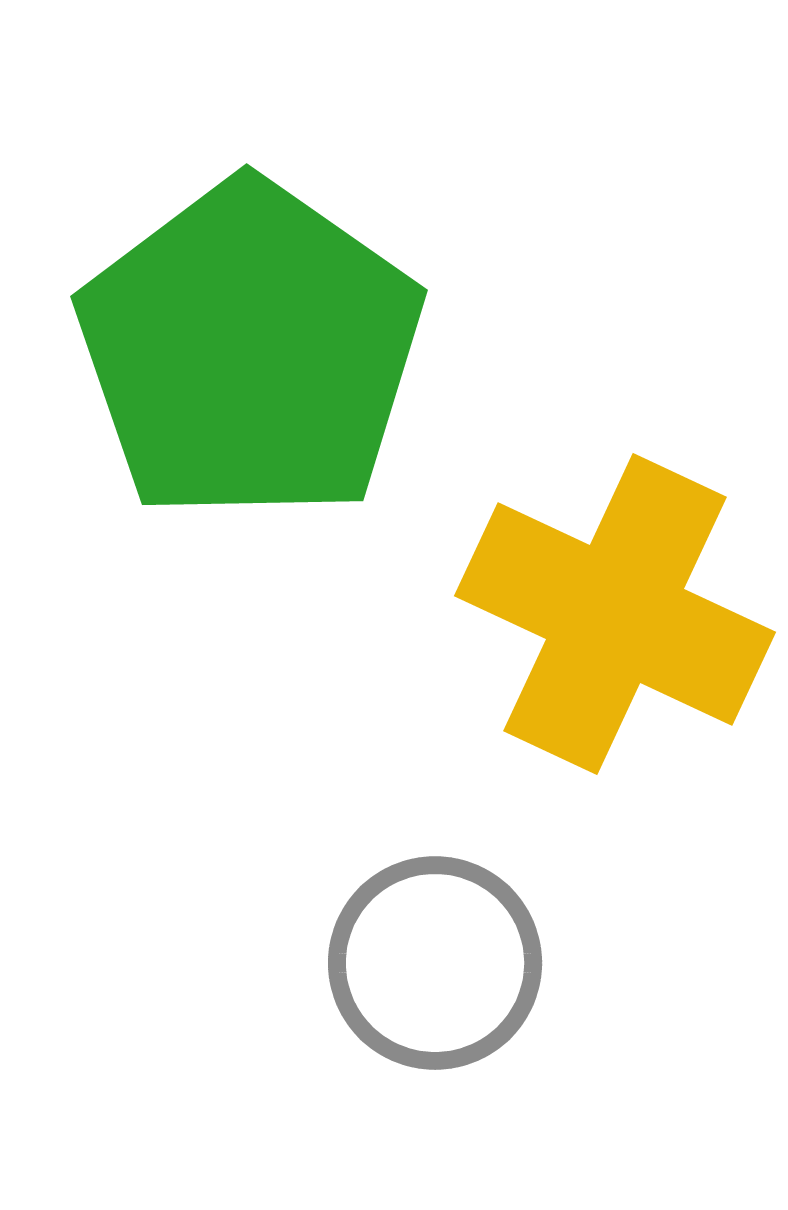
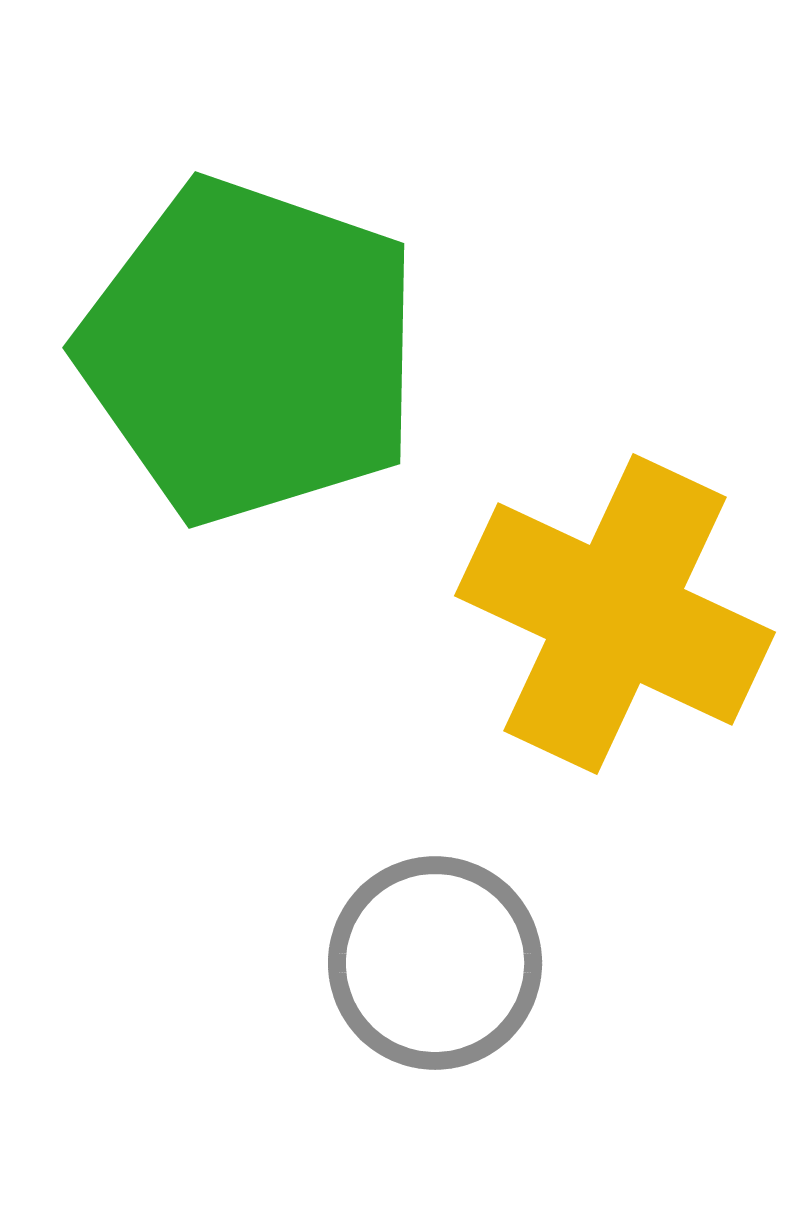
green pentagon: rotated 16 degrees counterclockwise
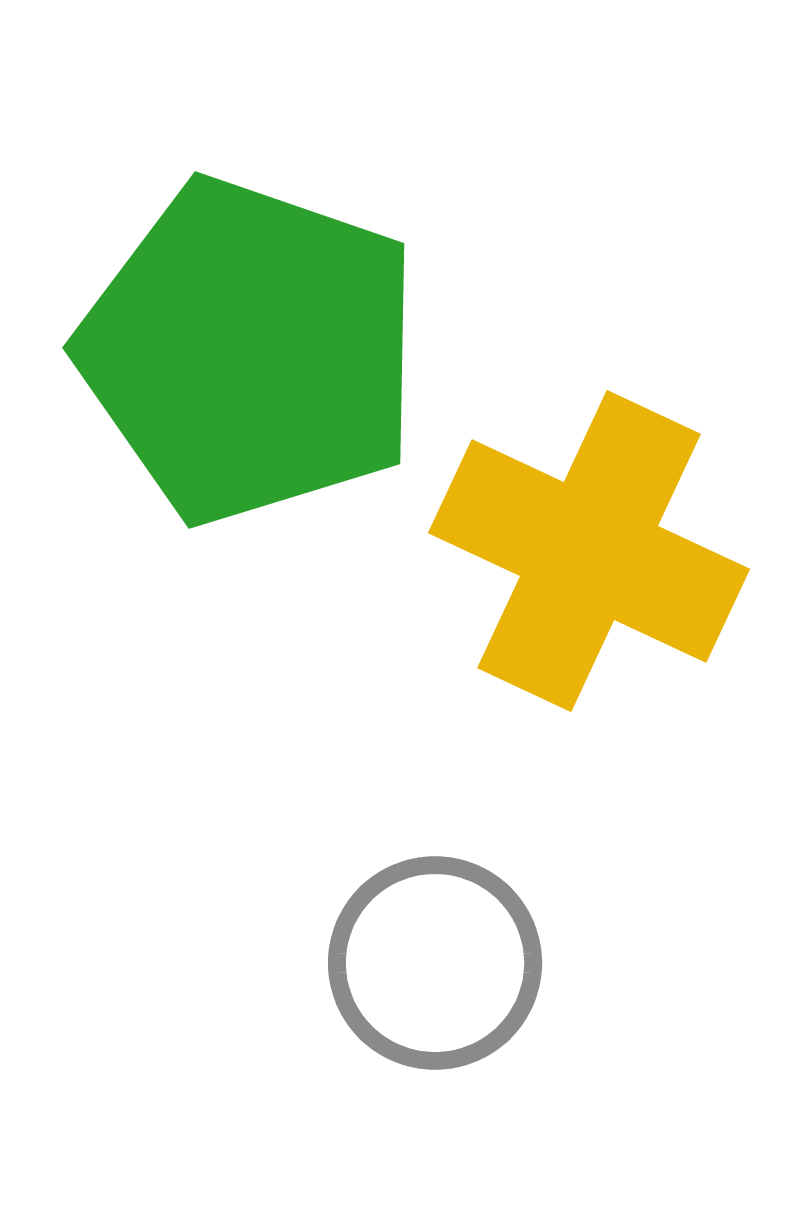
yellow cross: moved 26 px left, 63 px up
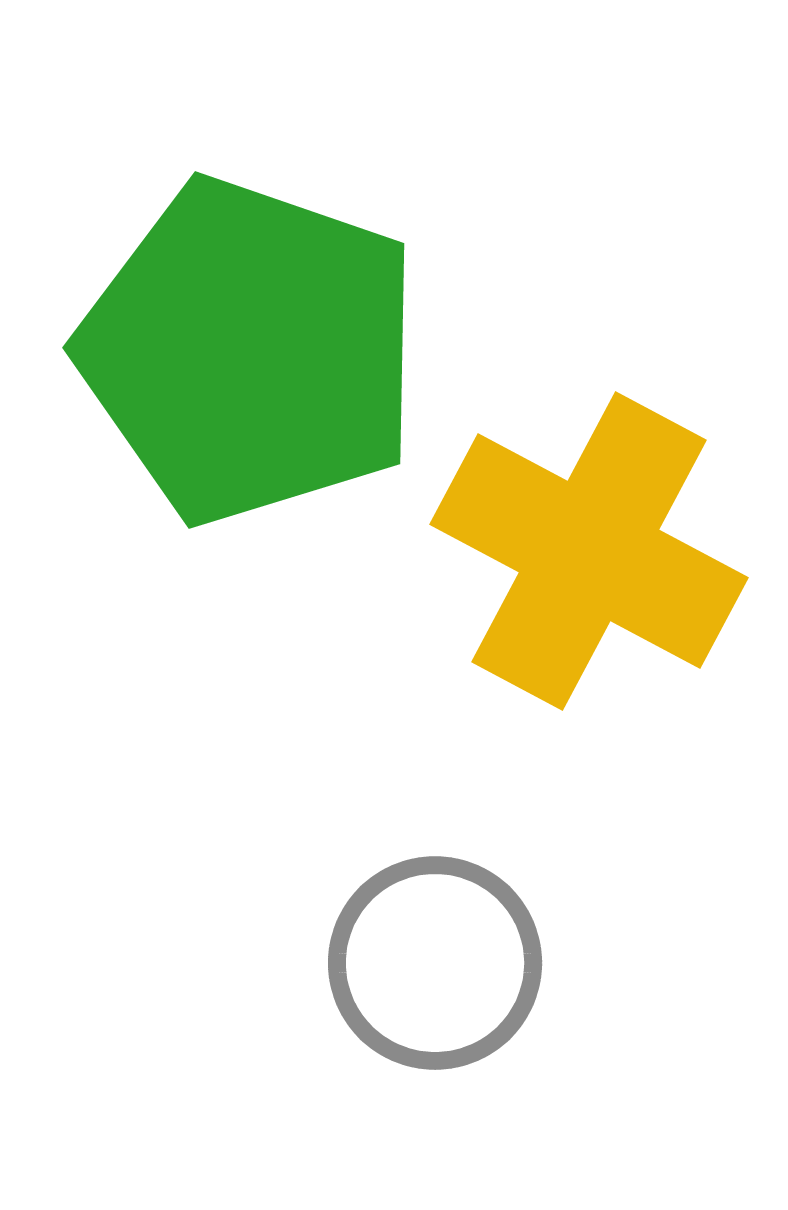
yellow cross: rotated 3 degrees clockwise
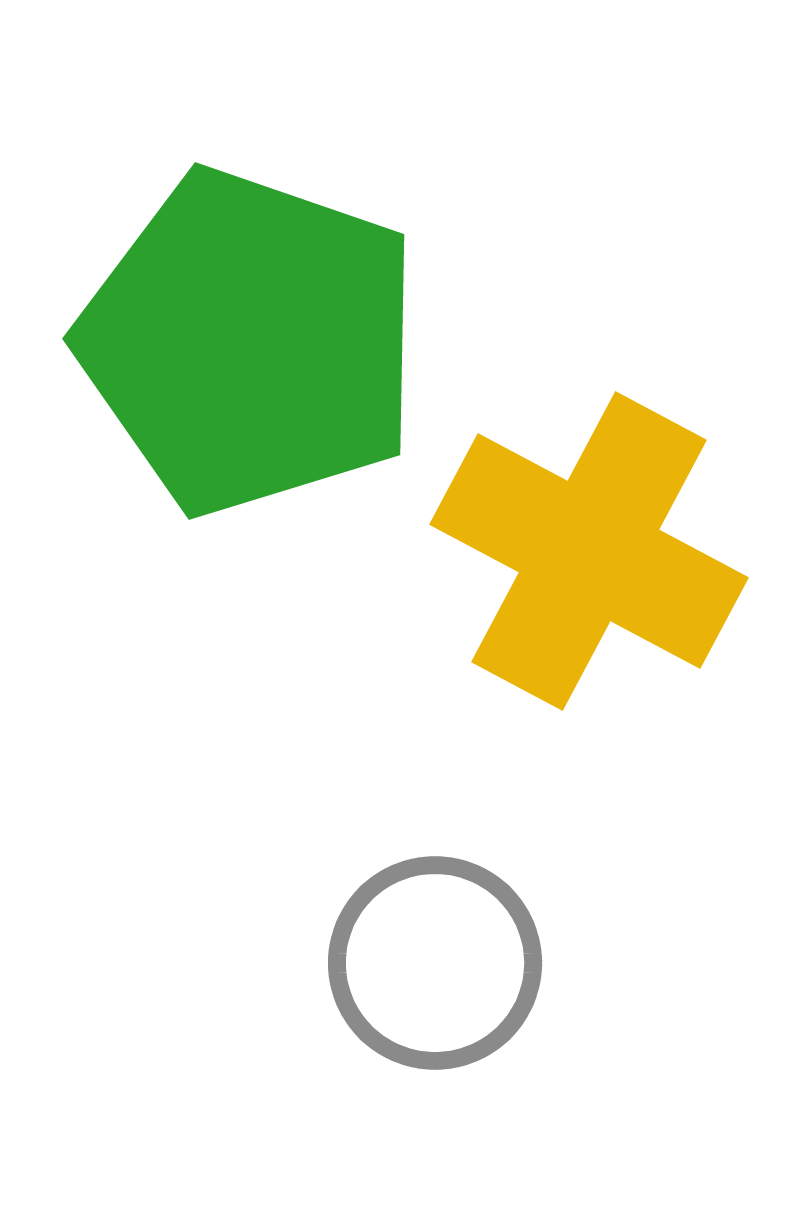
green pentagon: moved 9 px up
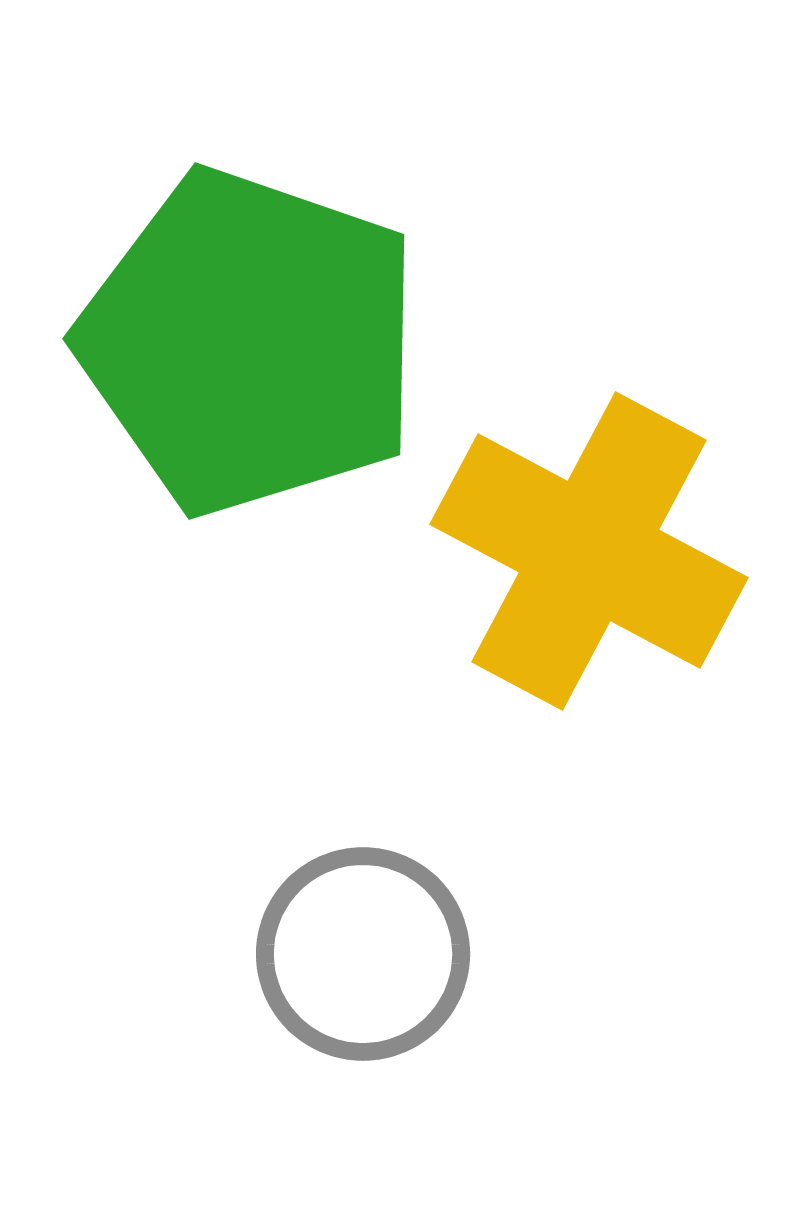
gray circle: moved 72 px left, 9 px up
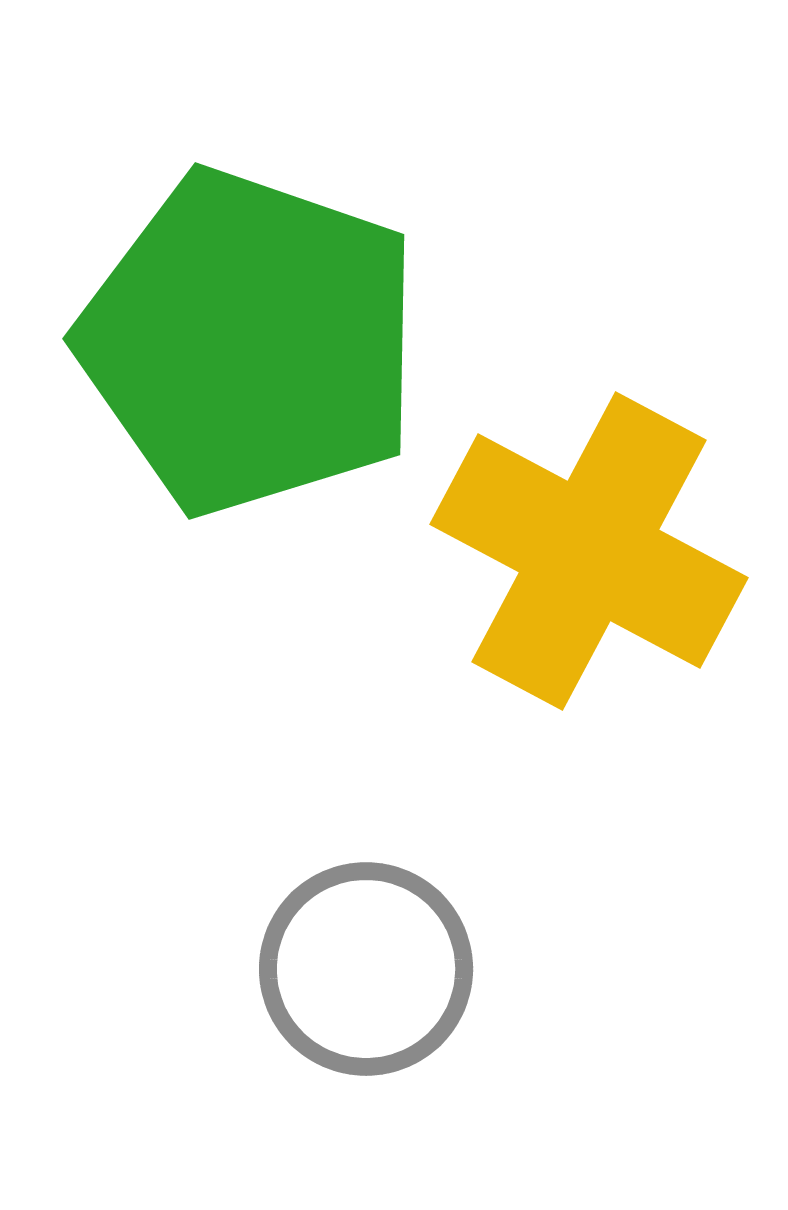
gray circle: moved 3 px right, 15 px down
